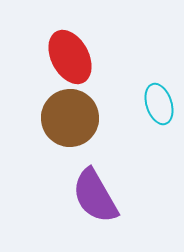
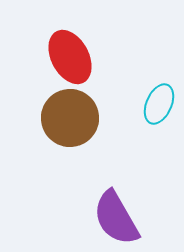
cyan ellipse: rotated 42 degrees clockwise
purple semicircle: moved 21 px right, 22 px down
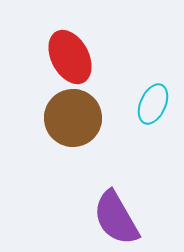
cyan ellipse: moved 6 px left
brown circle: moved 3 px right
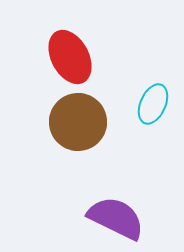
brown circle: moved 5 px right, 4 px down
purple semicircle: rotated 146 degrees clockwise
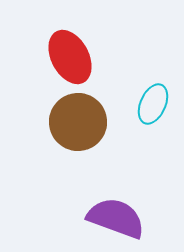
purple semicircle: rotated 6 degrees counterclockwise
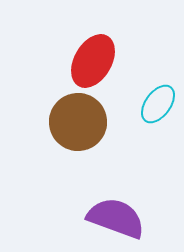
red ellipse: moved 23 px right, 4 px down; rotated 58 degrees clockwise
cyan ellipse: moved 5 px right; rotated 12 degrees clockwise
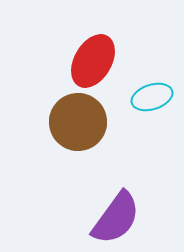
cyan ellipse: moved 6 px left, 7 px up; rotated 36 degrees clockwise
purple semicircle: rotated 106 degrees clockwise
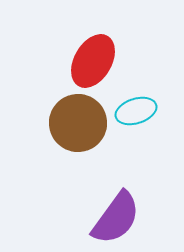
cyan ellipse: moved 16 px left, 14 px down
brown circle: moved 1 px down
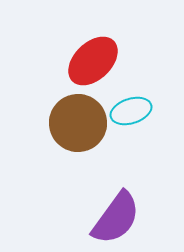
red ellipse: rotated 16 degrees clockwise
cyan ellipse: moved 5 px left
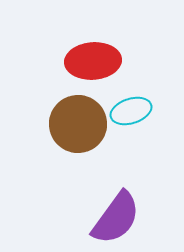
red ellipse: rotated 40 degrees clockwise
brown circle: moved 1 px down
